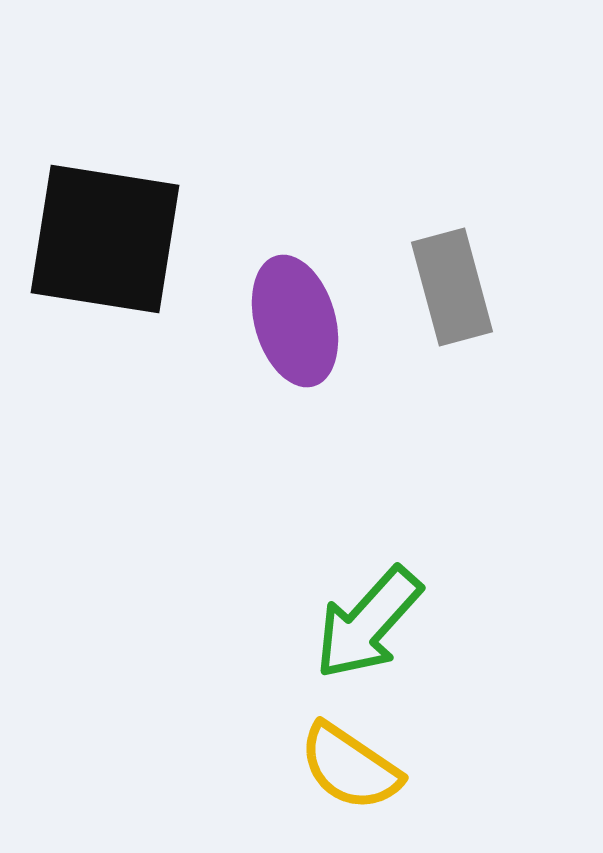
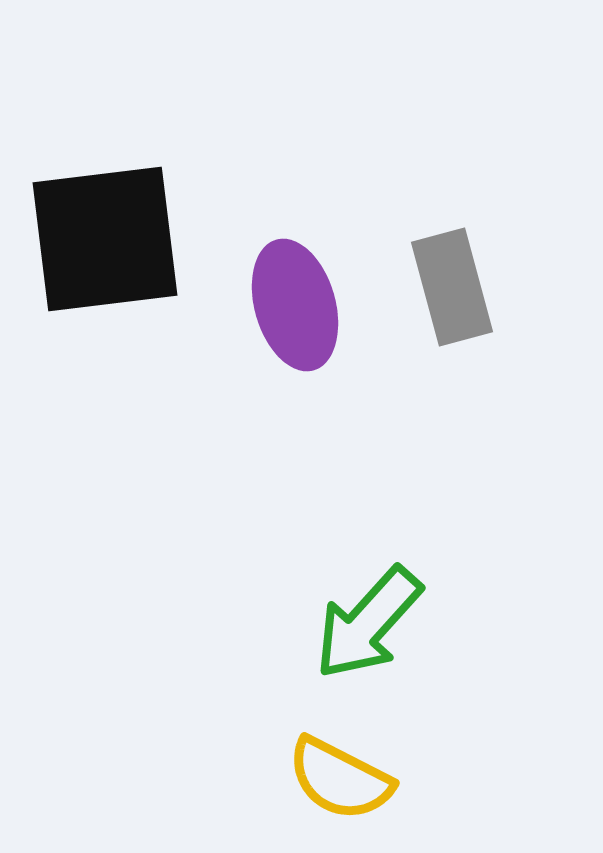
black square: rotated 16 degrees counterclockwise
purple ellipse: moved 16 px up
yellow semicircle: moved 10 px left, 12 px down; rotated 7 degrees counterclockwise
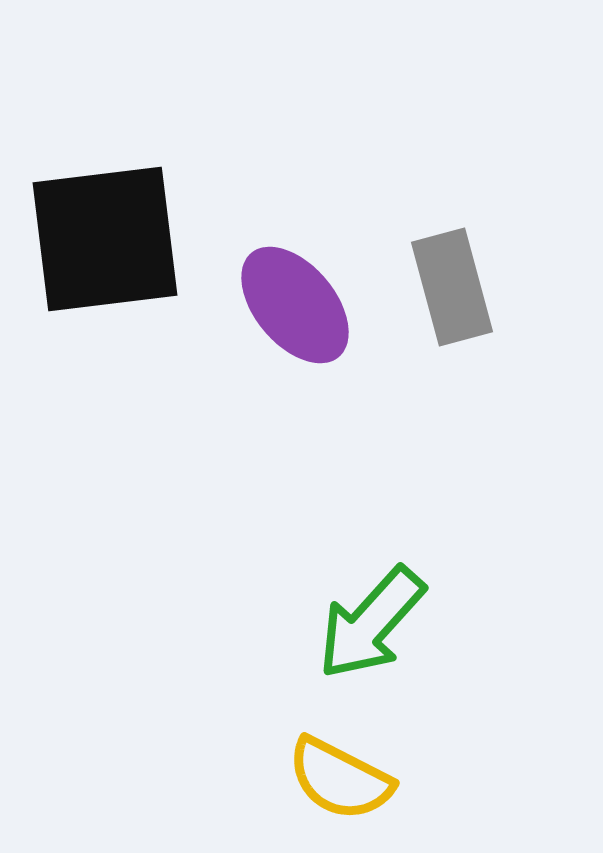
purple ellipse: rotated 24 degrees counterclockwise
green arrow: moved 3 px right
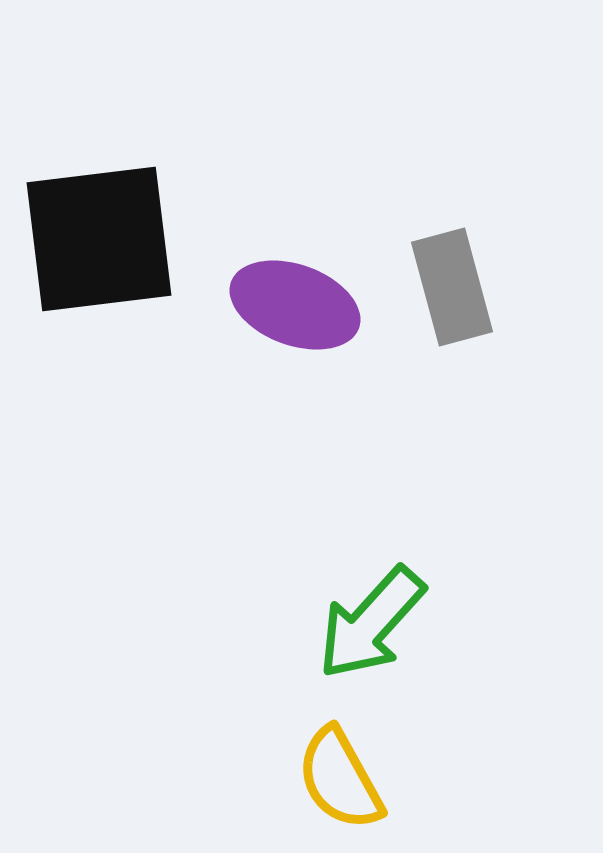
black square: moved 6 px left
purple ellipse: rotated 30 degrees counterclockwise
yellow semicircle: rotated 34 degrees clockwise
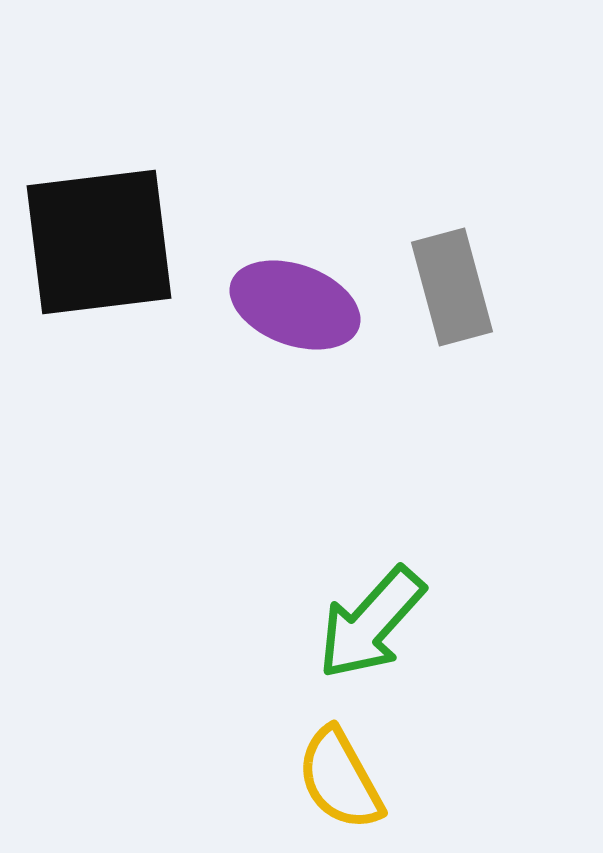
black square: moved 3 px down
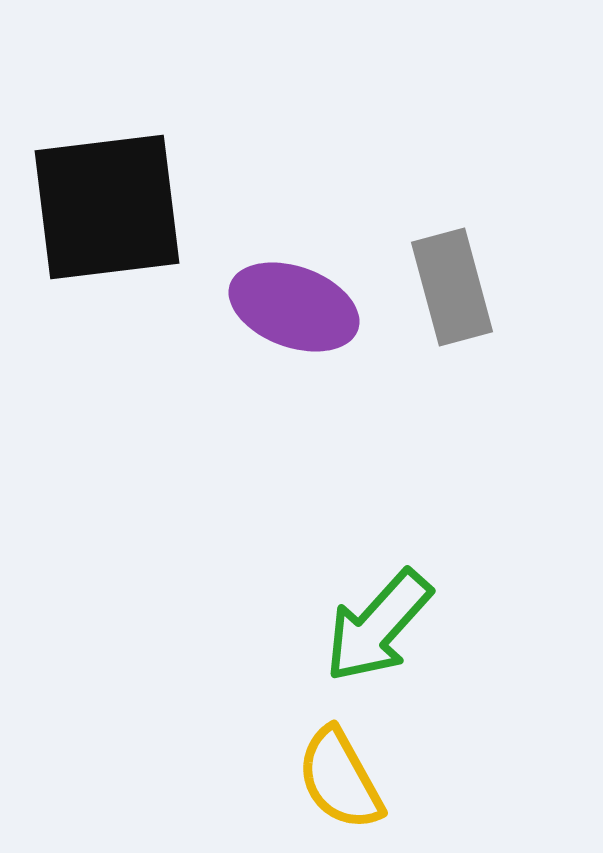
black square: moved 8 px right, 35 px up
purple ellipse: moved 1 px left, 2 px down
green arrow: moved 7 px right, 3 px down
